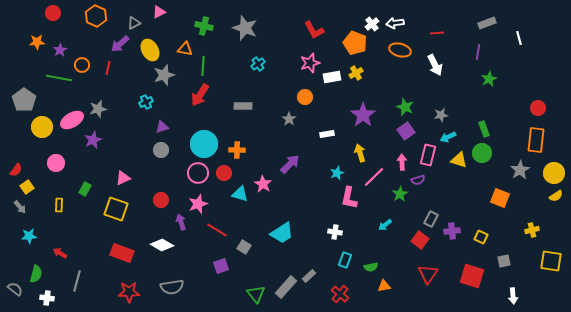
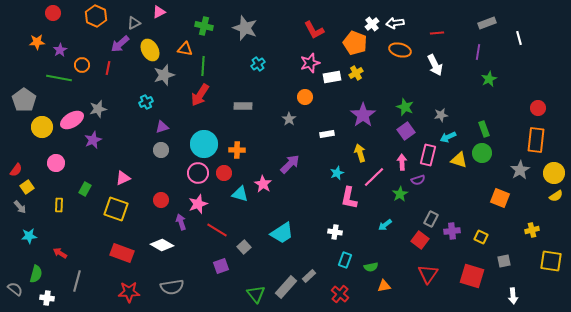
gray square at (244, 247): rotated 16 degrees clockwise
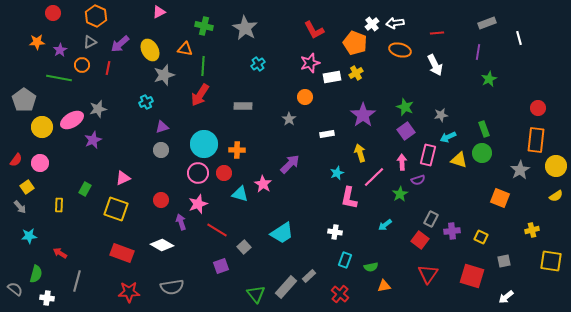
gray triangle at (134, 23): moved 44 px left, 19 px down
gray star at (245, 28): rotated 10 degrees clockwise
pink circle at (56, 163): moved 16 px left
red semicircle at (16, 170): moved 10 px up
yellow circle at (554, 173): moved 2 px right, 7 px up
white arrow at (513, 296): moved 7 px left, 1 px down; rotated 56 degrees clockwise
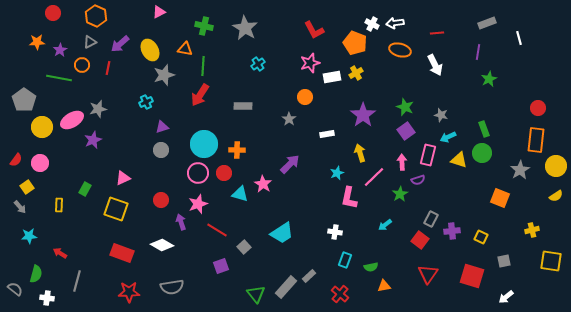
white cross at (372, 24): rotated 24 degrees counterclockwise
gray star at (441, 115): rotated 24 degrees clockwise
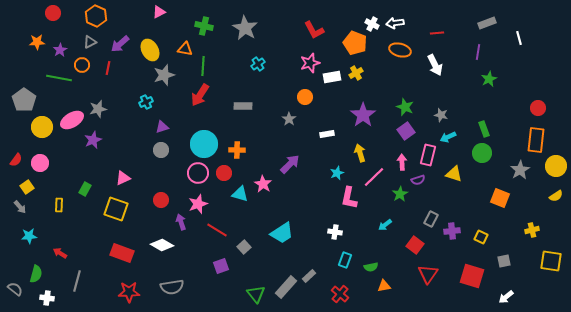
yellow triangle at (459, 160): moved 5 px left, 14 px down
red square at (420, 240): moved 5 px left, 5 px down
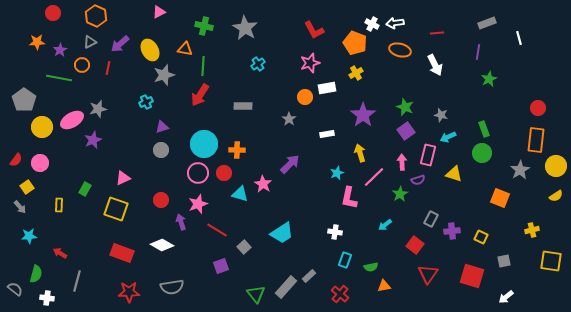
white rectangle at (332, 77): moved 5 px left, 11 px down
